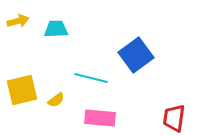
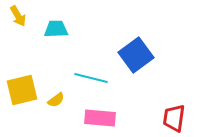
yellow arrow: moved 5 px up; rotated 75 degrees clockwise
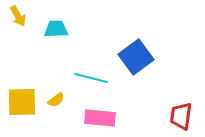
blue square: moved 2 px down
yellow square: moved 12 px down; rotated 12 degrees clockwise
red trapezoid: moved 7 px right, 2 px up
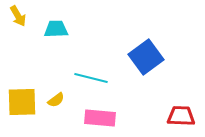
blue square: moved 10 px right
red trapezoid: rotated 84 degrees clockwise
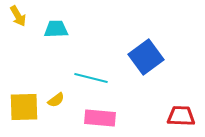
yellow square: moved 2 px right, 5 px down
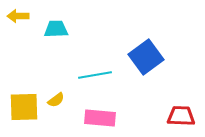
yellow arrow: rotated 120 degrees clockwise
cyan line: moved 4 px right, 3 px up; rotated 24 degrees counterclockwise
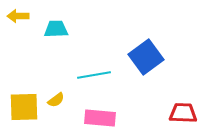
cyan line: moved 1 px left
red trapezoid: moved 2 px right, 3 px up
